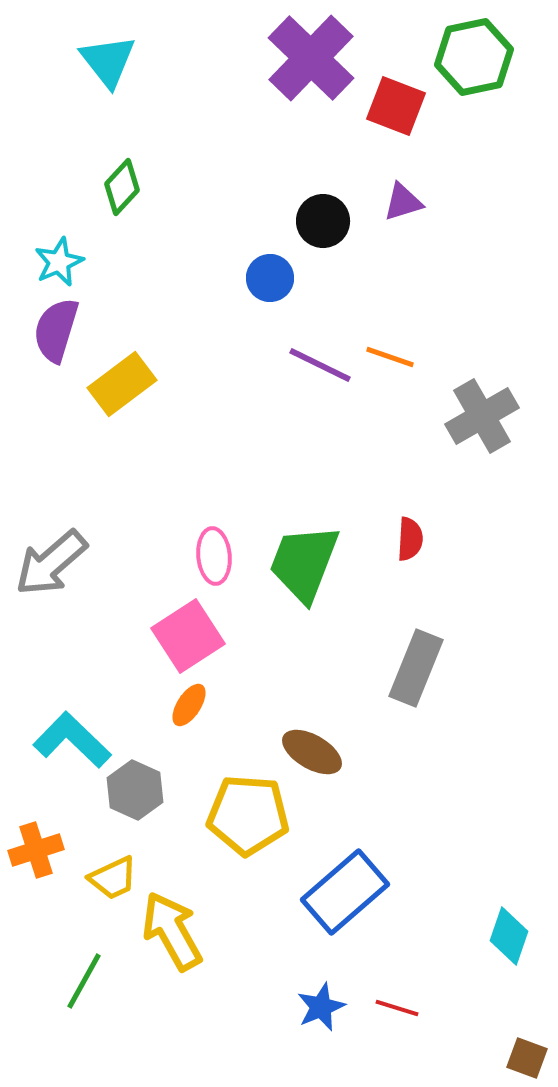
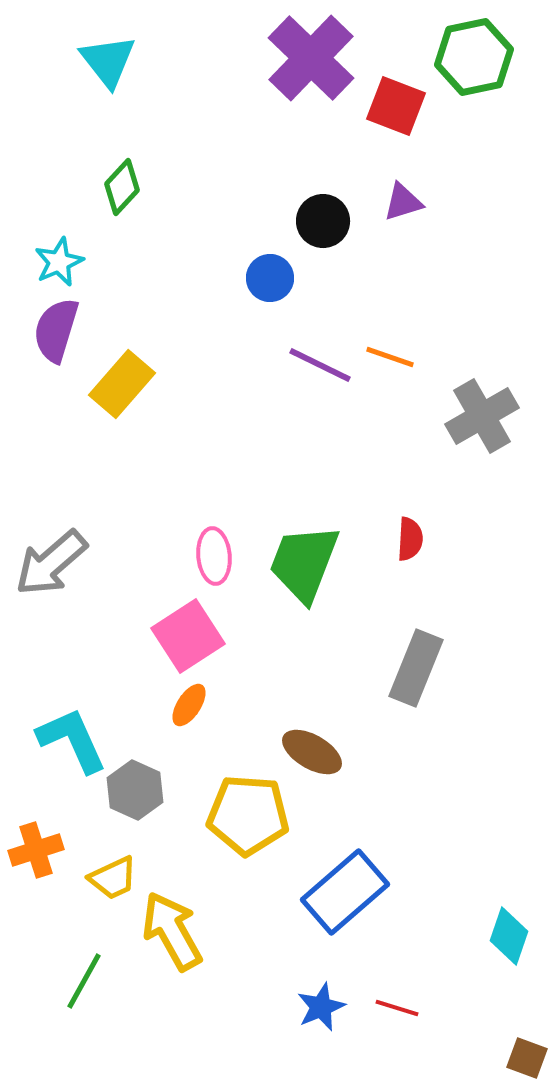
yellow rectangle: rotated 12 degrees counterclockwise
cyan L-shape: rotated 22 degrees clockwise
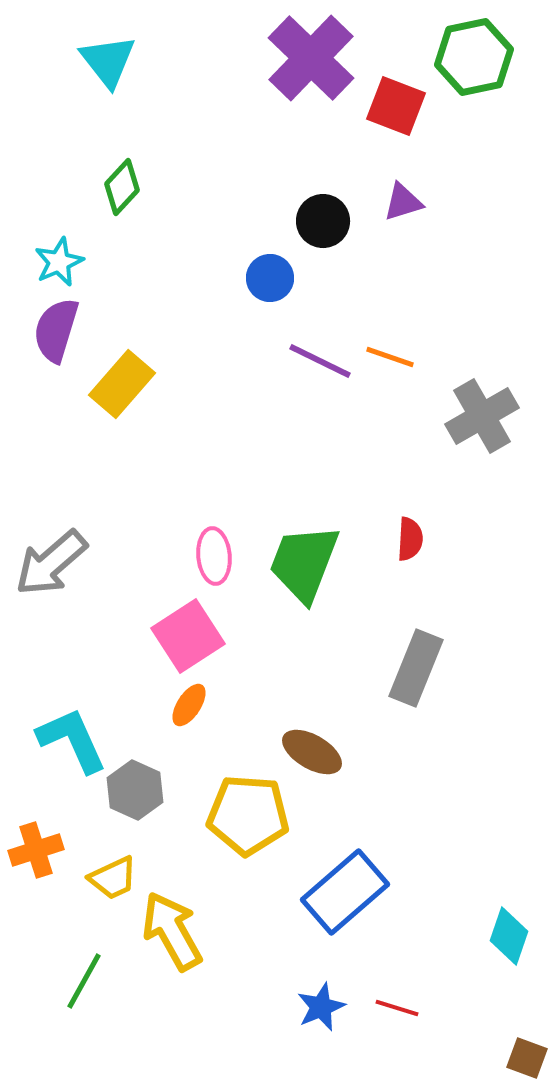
purple line: moved 4 px up
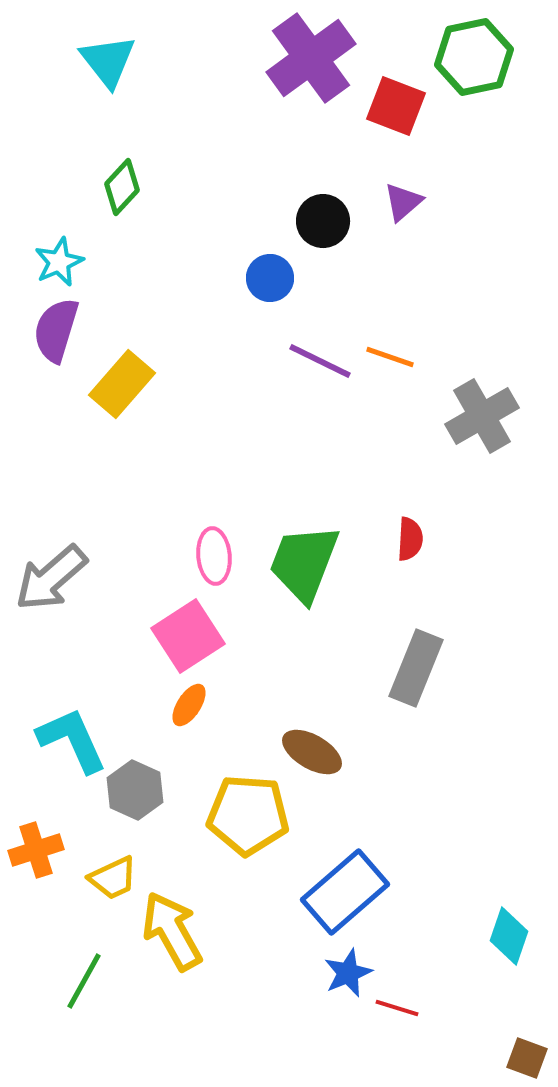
purple cross: rotated 10 degrees clockwise
purple triangle: rotated 24 degrees counterclockwise
gray arrow: moved 15 px down
blue star: moved 27 px right, 34 px up
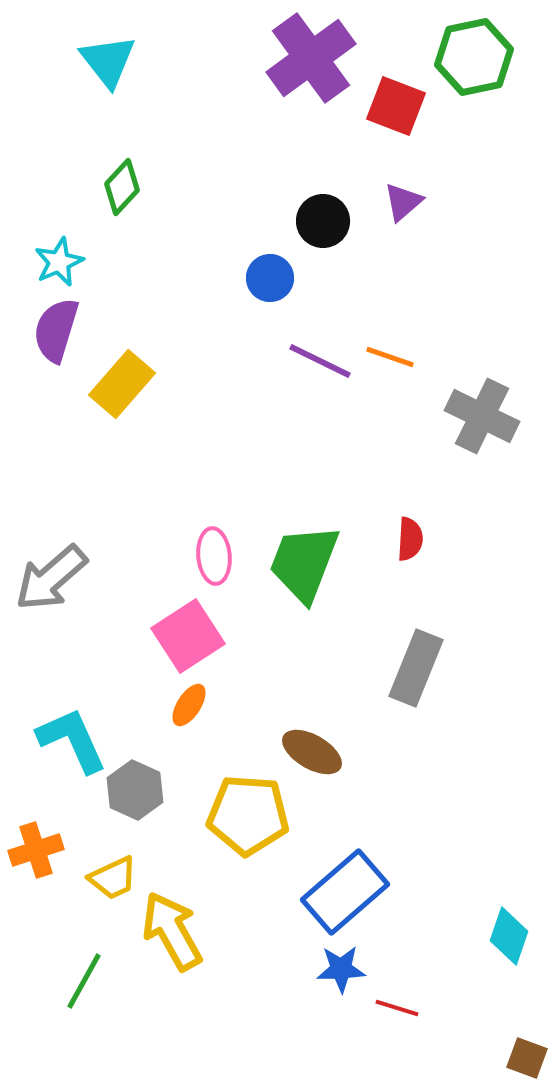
gray cross: rotated 34 degrees counterclockwise
blue star: moved 7 px left, 4 px up; rotated 21 degrees clockwise
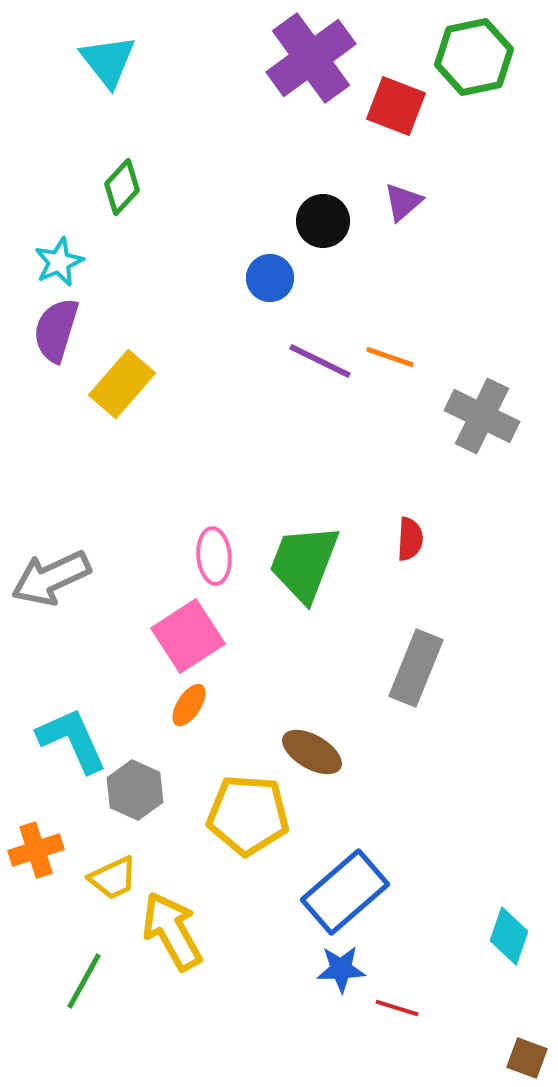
gray arrow: rotated 16 degrees clockwise
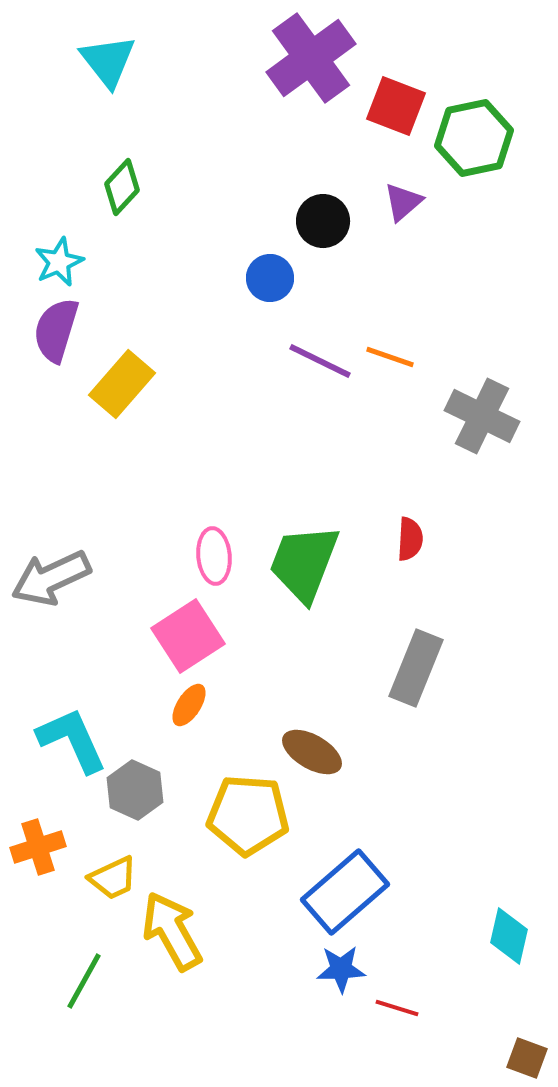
green hexagon: moved 81 px down
orange cross: moved 2 px right, 3 px up
cyan diamond: rotated 6 degrees counterclockwise
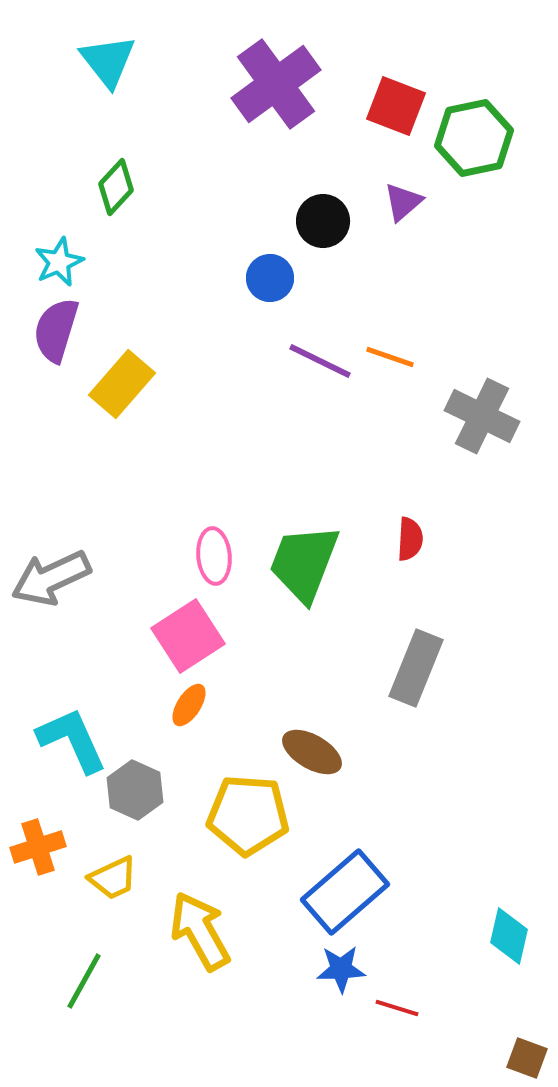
purple cross: moved 35 px left, 26 px down
green diamond: moved 6 px left
yellow arrow: moved 28 px right
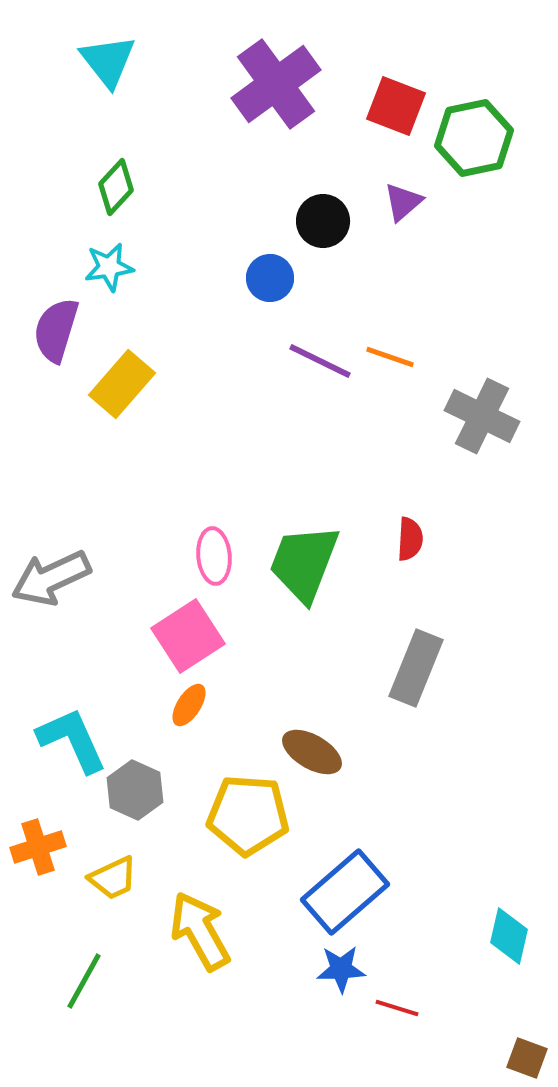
cyan star: moved 50 px right, 5 px down; rotated 15 degrees clockwise
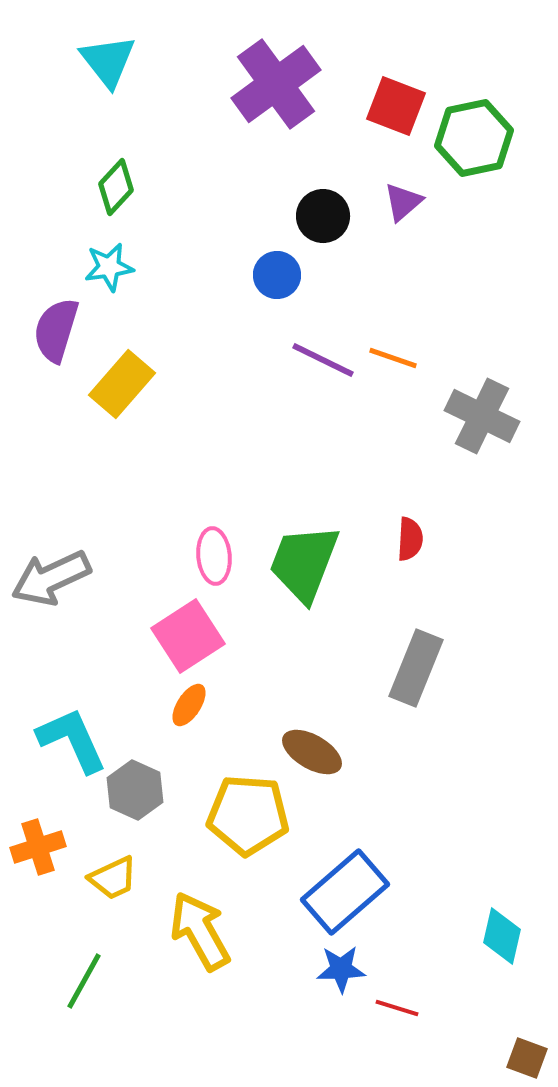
black circle: moved 5 px up
blue circle: moved 7 px right, 3 px up
orange line: moved 3 px right, 1 px down
purple line: moved 3 px right, 1 px up
cyan diamond: moved 7 px left
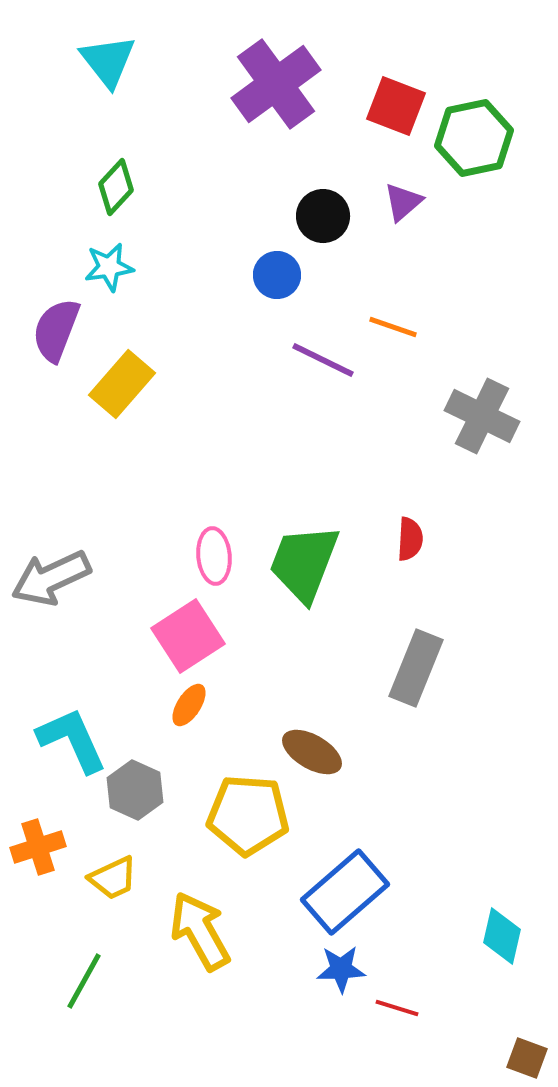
purple semicircle: rotated 4 degrees clockwise
orange line: moved 31 px up
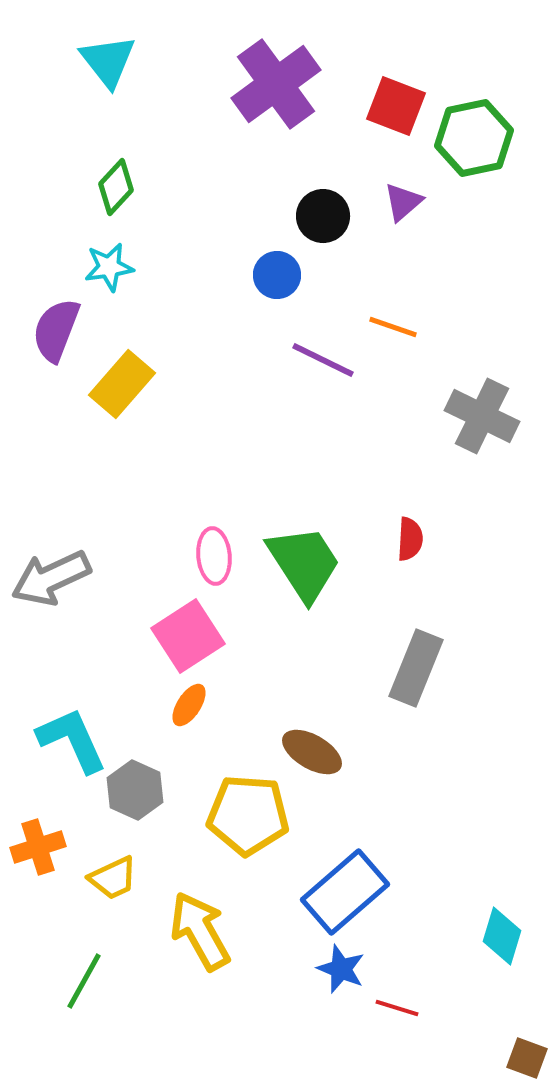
green trapezoid: rotated 126 degrees clockwise
cyan diamond: rotated 4 degrees clockwise
blue star: rotated 24 degrees clockwise
